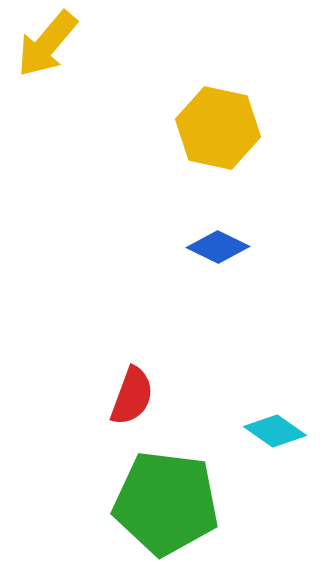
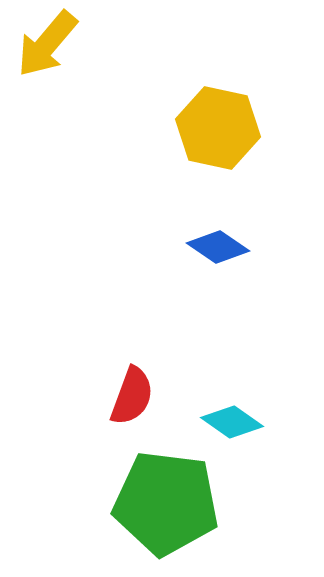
blue diamond: rotated 8 degrees clockwise
cyan diamond: moved 43 px left, 9 px up
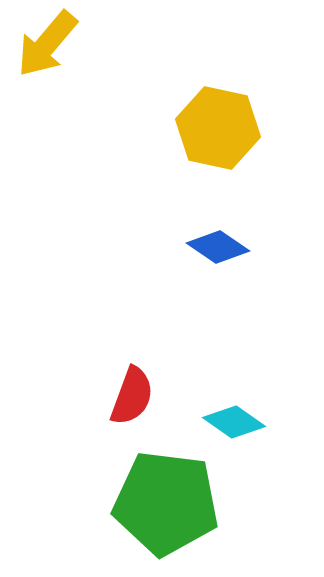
cyan diamond: moved 2 px right
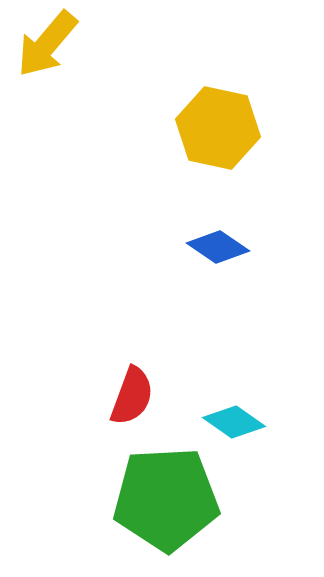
green pentagon: moved 4 px up; rotated 10 degrees counterclockwise
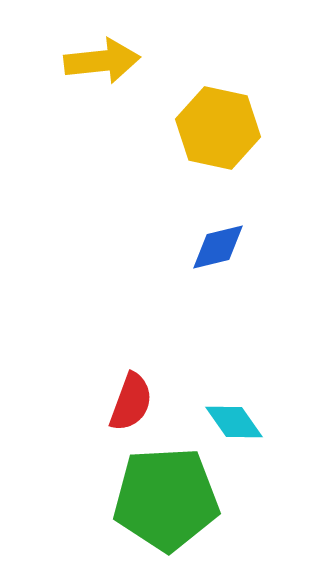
yellow arrow: moved 55 px right, 17 px down; rotated 136 degrees counterclockwise
blue diamond: rotated 48 degrees counterclockwise
red semicircle: moved 1 px left, 6 px down
cyan diamond: rotated 20 degrees clockwise
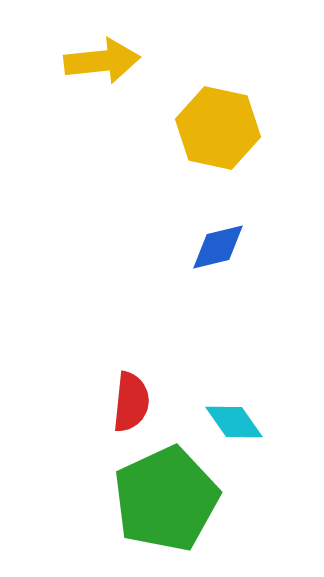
red semicircle: rotated 14 degrees counterclockwise
green pentagon: rotated 22 degrees counterclockwise
